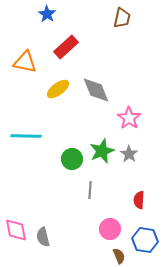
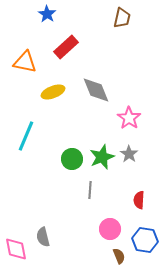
yellow ellipse: moved 5 px left, 3 px down; rotated 15 degrees clockwise
cyan line: rotated 68 degrees counterclockwise
green star: moved 6 px down
pink diamond: moved 19 px down
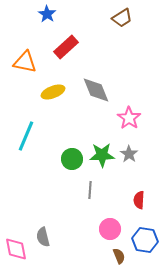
brown trapezoid: rotated 45 degrees clockwise
green star: moved 2 px up; rotated 20 degrees clockwise
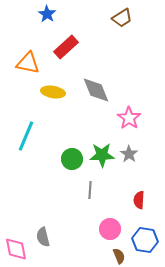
orange triangle: moved 3 px right, 1 px down
yellow ellipse: rotated 30 degrees clockwise
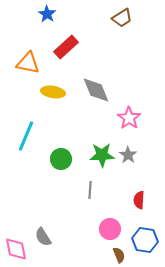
gray star: moved 1 px left, 1 px down
green circle: moved 11 px left
gray semicircle: rotated 18 degrees counterclockwise
brown semicircle: moved 1 px up
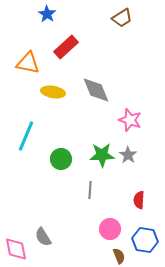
pink star: moved 1 px right, 2 px down; rotated 15 degrees counterclockwise
brown semicircle: moved 1 px down
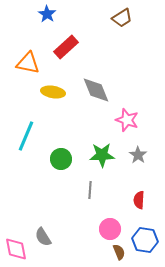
pink star: moved 3 px left
gray star: moved 10 px right
brown semicircle: moved 4 px up
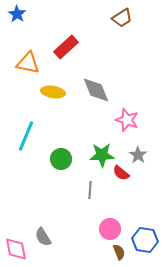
blue star: moved 30 px left
red semicircle: moved 18 px left, 27 px up; rotated 54 degrees counterclockwise
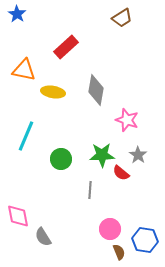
orange triangle: moved 4 px left, 7 px down
gray diamond: rotated 32 degrees clockwise
pink diamond: moved 2 px right, 33 px up
